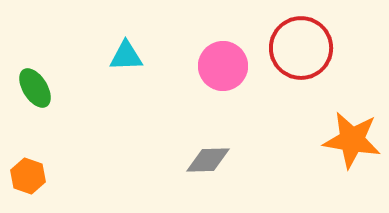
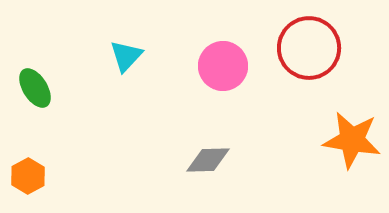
red circle: moved 8 px right
cyan triangle: rotated 45 degrees counterclockwise
orange hexagon: rotated 12 degrees clockwise
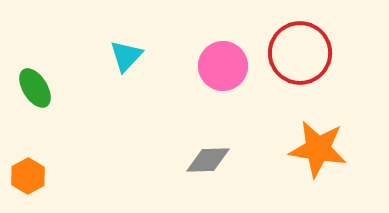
red circle: moved 9 px left, 5 px down
orange star: moved 34 px left, 9 px down
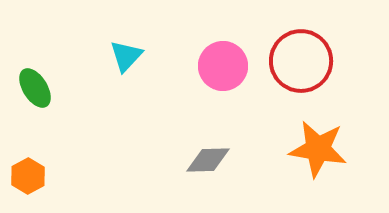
red circle: moved 1 px right, 8 px down
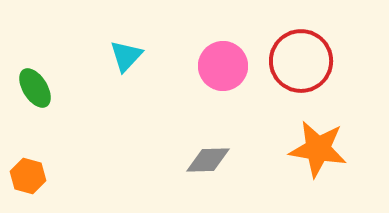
orange hexagon: rotated 16 degrees counterclockwise
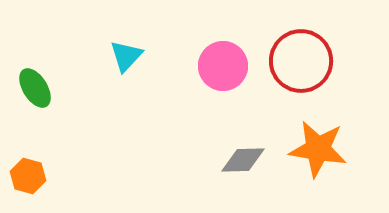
gray diamond: moved 35 px right
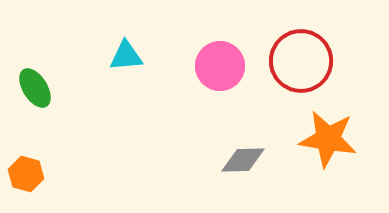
cyan triangle: rotated 42 degrees clockwise
pink circle: moved 3 px left
orange star: moved 10 px right, 10 px up
orange hexagon: moved 2 px left, 2 px up
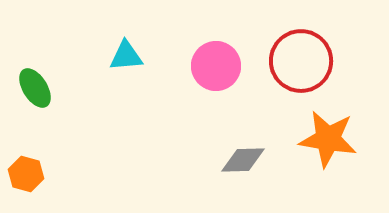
pink circle: moved 4 px left
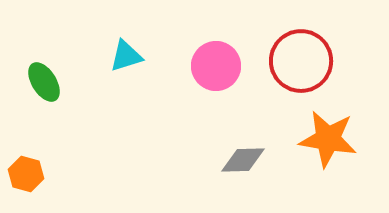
cyan triangle: rotated 12 degrees counterclockwise
green ellipse: moved 9 px right, 6 px up
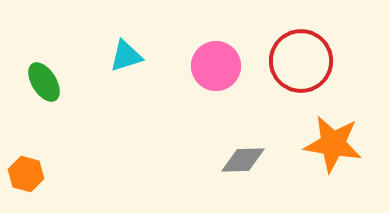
orange star: moved 5 px right, 5 px down
